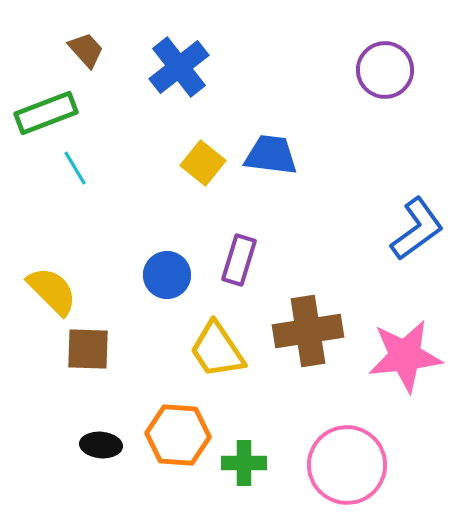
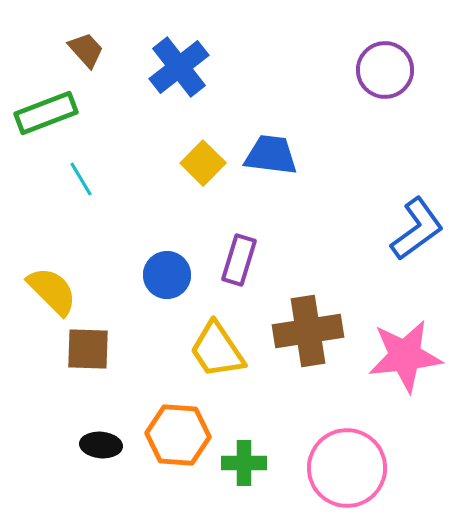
yellow square: rotated 6 degrees clockwise
cyan line: moved 6 px right, 11 px down
pink circle: moved 3 px down
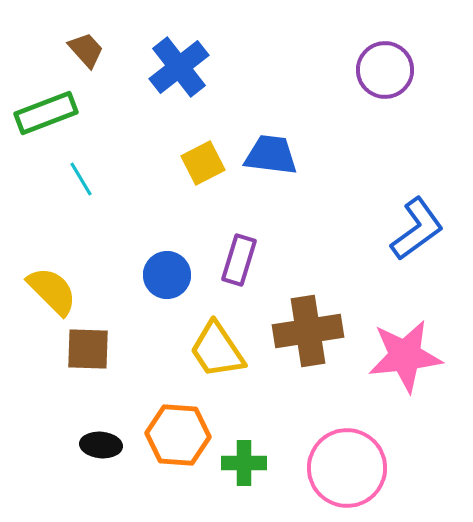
yellow square: rotated 18 degrees clockwise
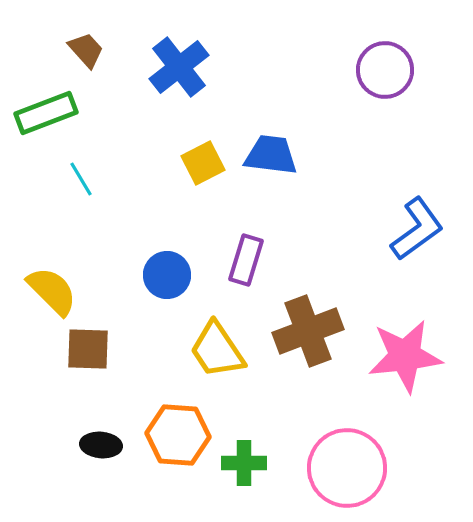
purple rectangle: moved 7 px right
brown cross: rotated 12 degrees counterclockwise
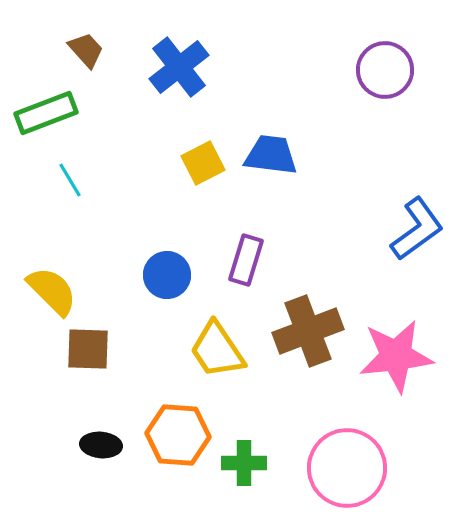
cyan line: moved 11 px left, 1 px down
pink star: moved 9 px left
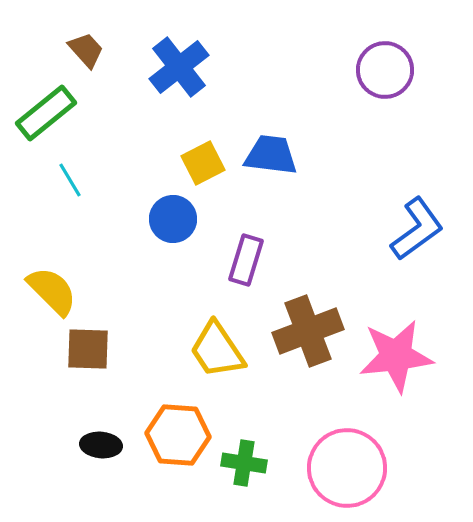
green rectangle: rotated 18 degrees counterclockwise
blue circle: moved 6 px right, 56 px up
green cross: rotated 9 degrees clockwise
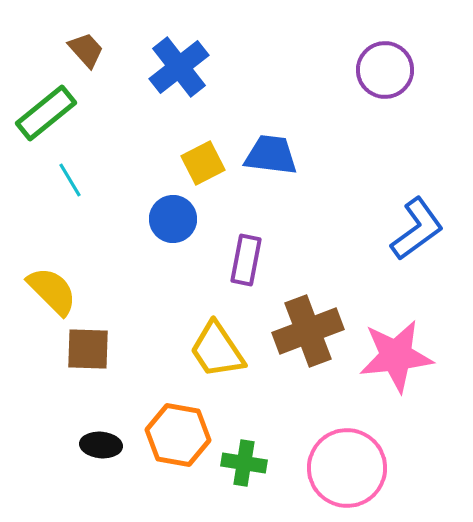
purple rectangle: rotated 6 degrees counterclockwise
orange hexagon: rotated 6 degrees clockwise
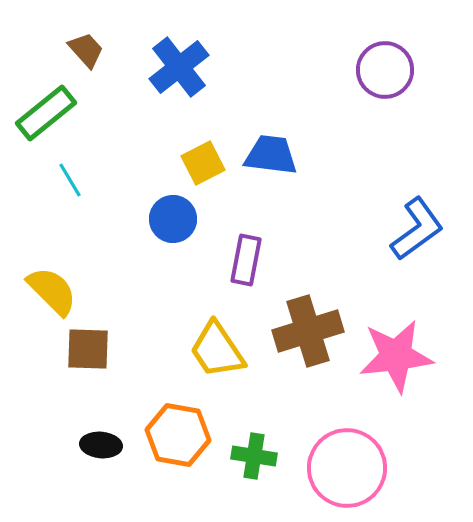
brown cross: rotated 4 degrees clockwise
green cross: moved 10 px right, 7 px up
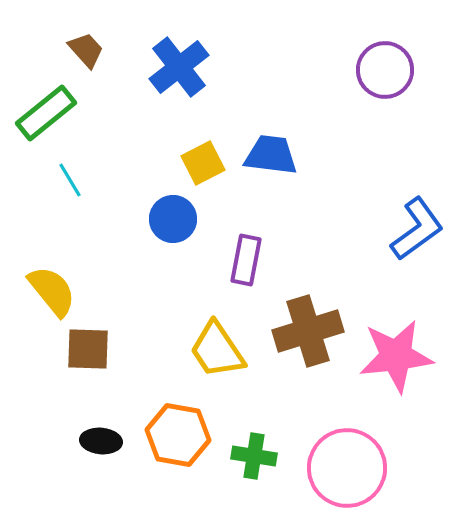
yellow semicircle: rotated 6 degrees clockwise
black ellipse: moved 4 px up
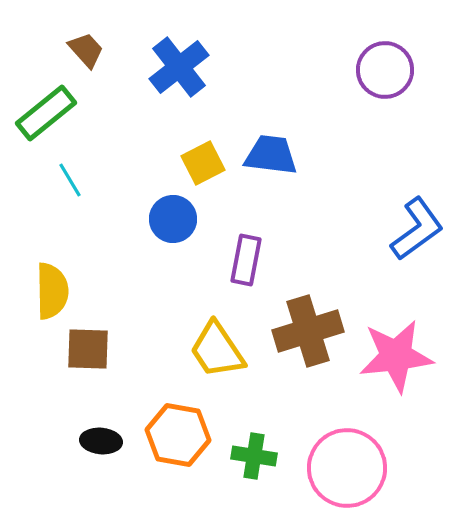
yellow semicircle: rotated 38 degrees clockwise
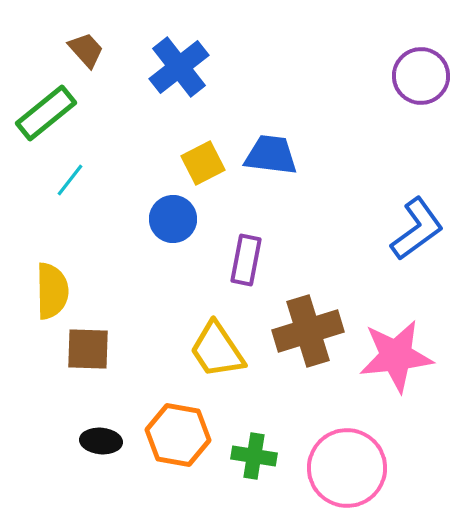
purple circle: moved 36 px right, 6 px down
cyan line: rotated 69 degrees clockwise
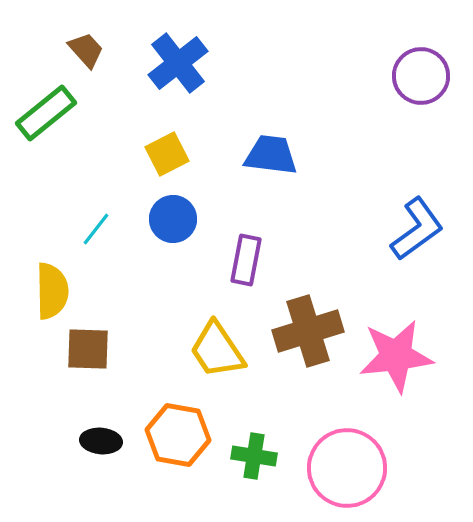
blue cross: moved 1 px left, 4 px up
yellow square: moved 36 px left, 9 px up
cyan line: moved 26 px right, 49 px down
